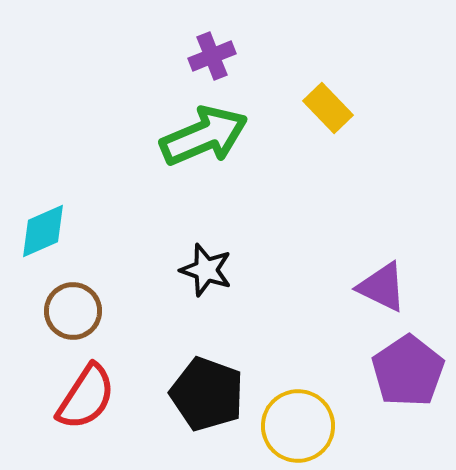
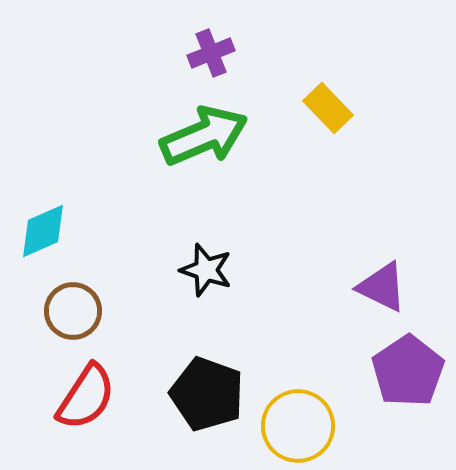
purple cross: moved 1 px left, 3 px up
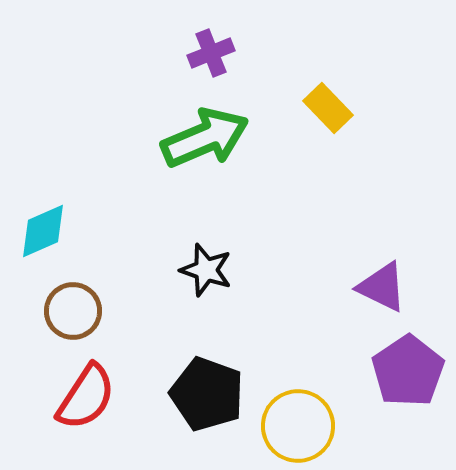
green arrow: moved 1 px right, 2 px down
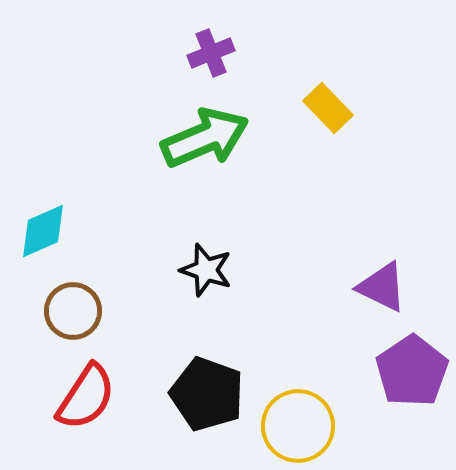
purple pentagon: moved 4 px right
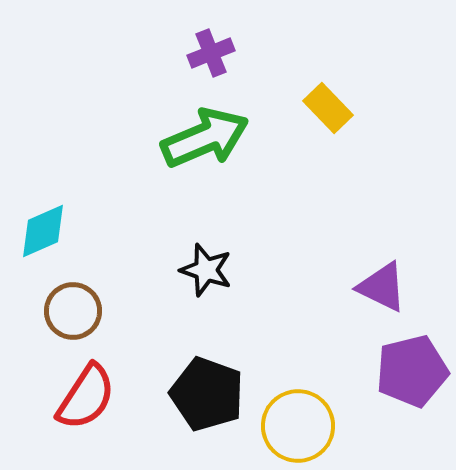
purple pentagon: rotated 20 degrees clockwise
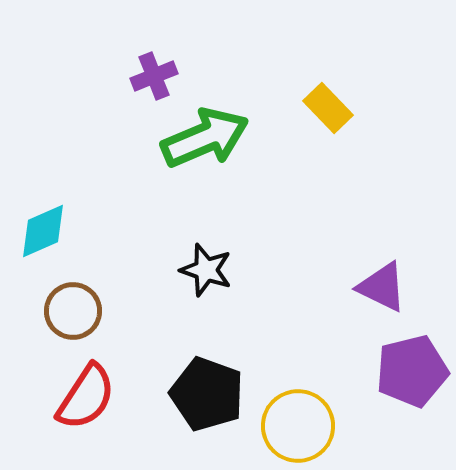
purple cross: moved 57 px left, 23 px down
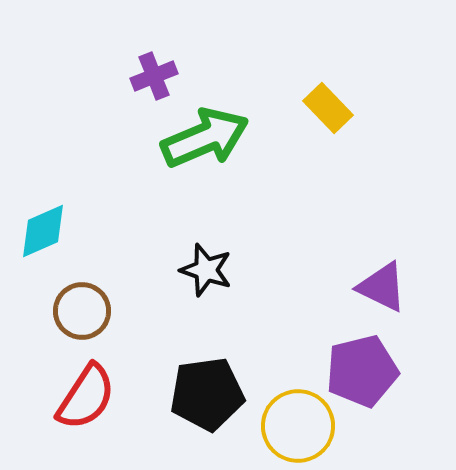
brown circle: moved 9 px right
purple pentagon: moved 50 px left
black pentagon: rotated 28 degrees counterclockwise
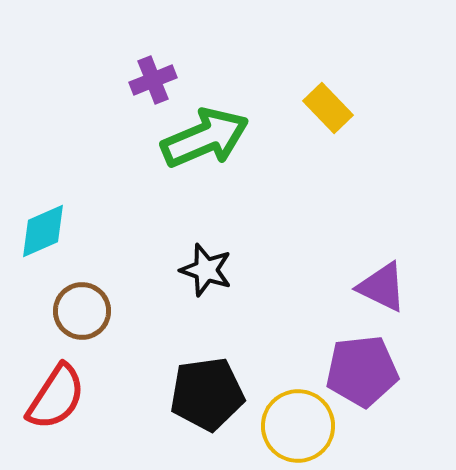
purple cross: moved 1 px left, 4 px down
purple pentagon: rotated 8 degrees clockwise
red semicircle: moved 30 px left
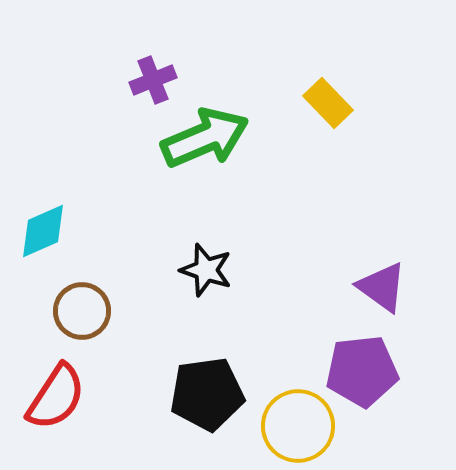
yellow rectangle: moved 5 px up
purple triangle: rotated 10 degrees clockwise
